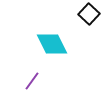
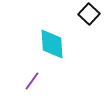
cyan diamond: rotated 24 degrees clockwise
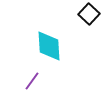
cyan diamond: moved 3 px left, 2 px down
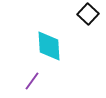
black square: moved 1 px left
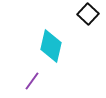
cyan diamond: moved 2 px right; rotated 16 degrees clockwise
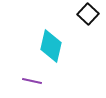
purple line: rotated 66 degrees clockwise
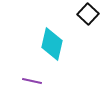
cyan diamond: moved 1 px right, 2 px up
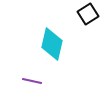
black square: rotated 15 degrees clockwise
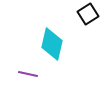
purple line: moved 4 px left, 7 px up
